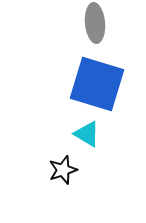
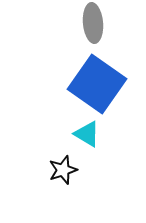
gray ellipse: moved 2 px left
blue square: rotated 18 degrees clockwise
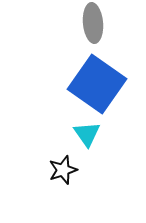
cyan triangle: rotated 24 degrees clockwise
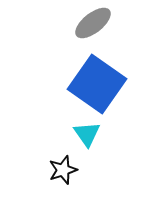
gray ellipse: rotated 57 degrees clockwise
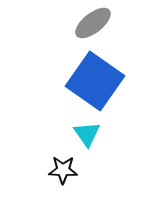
blue square: moved 2 px left, 3 px up
black star: rotated 20 degrees clockwise
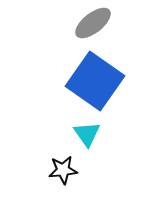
black star: rotated 8 degrees counterclockwise
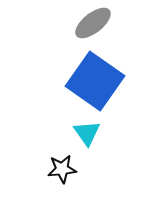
cyan triangle: moved 1 px up
black star: moved 1 px left, 1 px up
